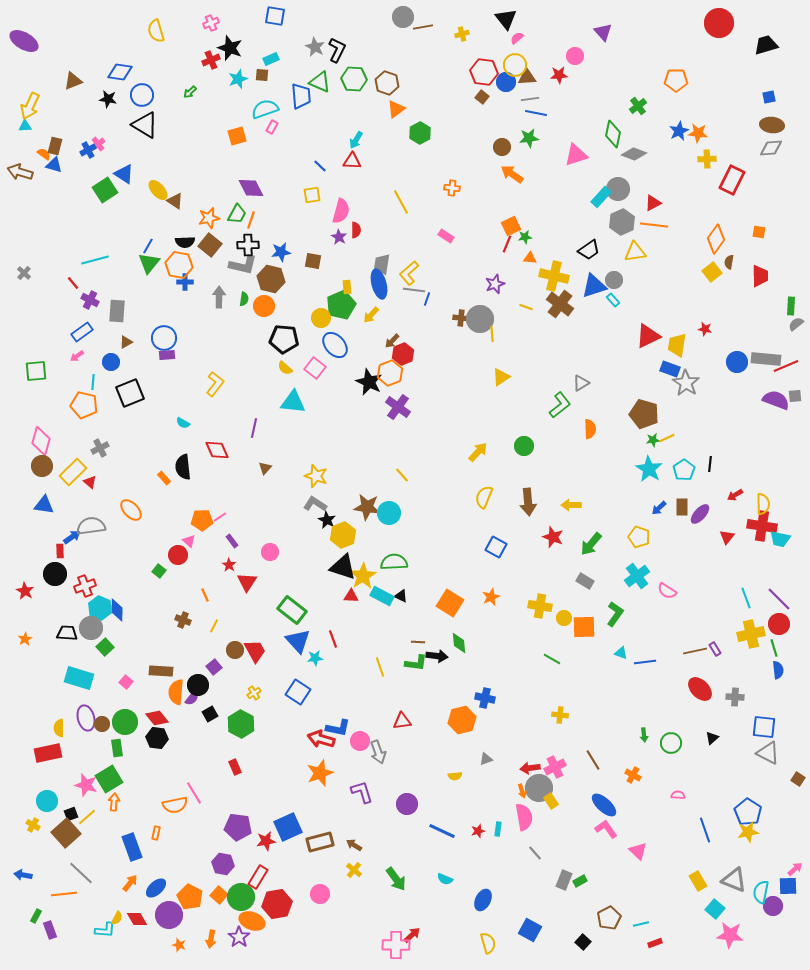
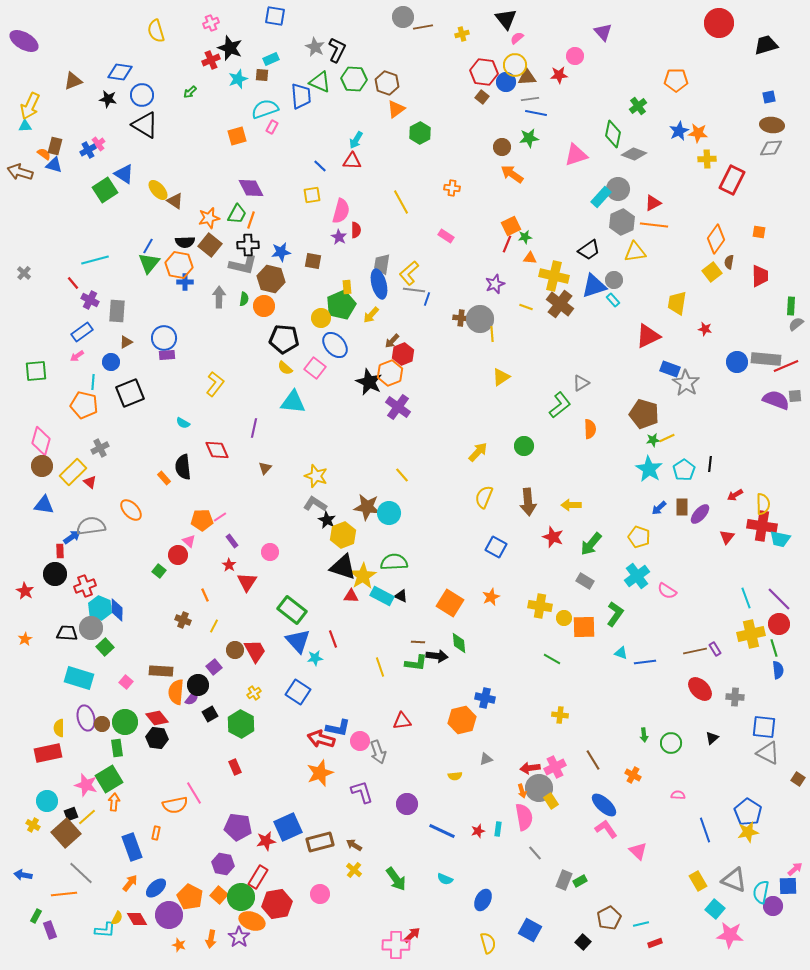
yellow trapezoid at (677, 345): moved 42 px up
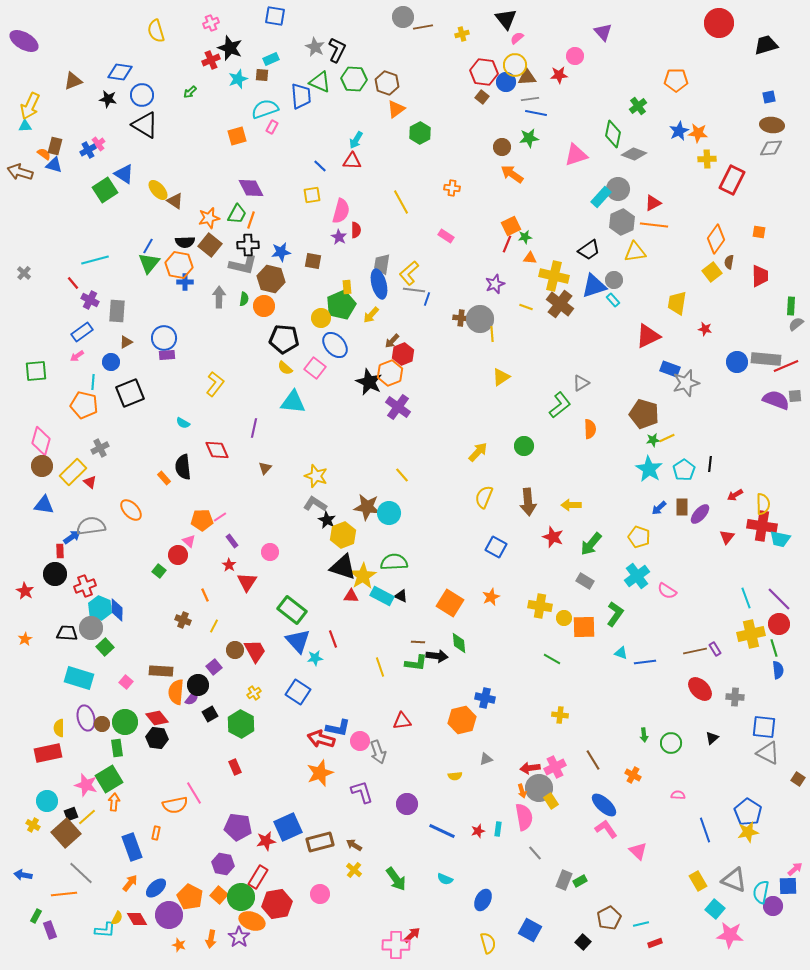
gray star at (686, 383): rotated 24 degrees clockwise
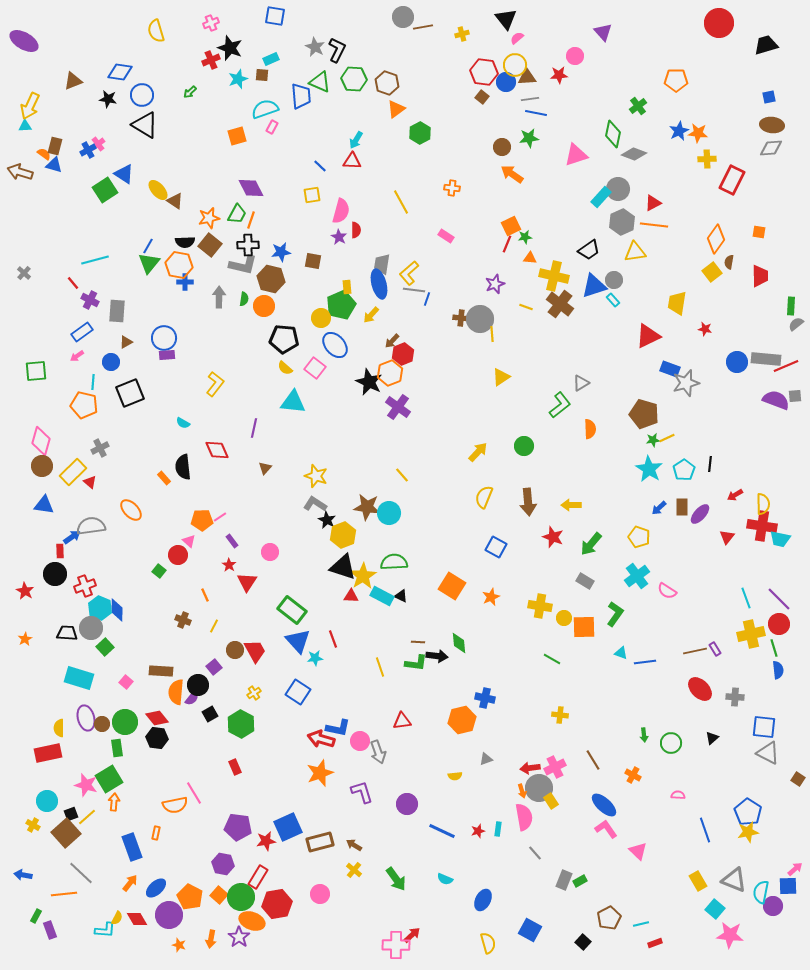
orange square at (450, 603): moved 2 px right, 17 px up
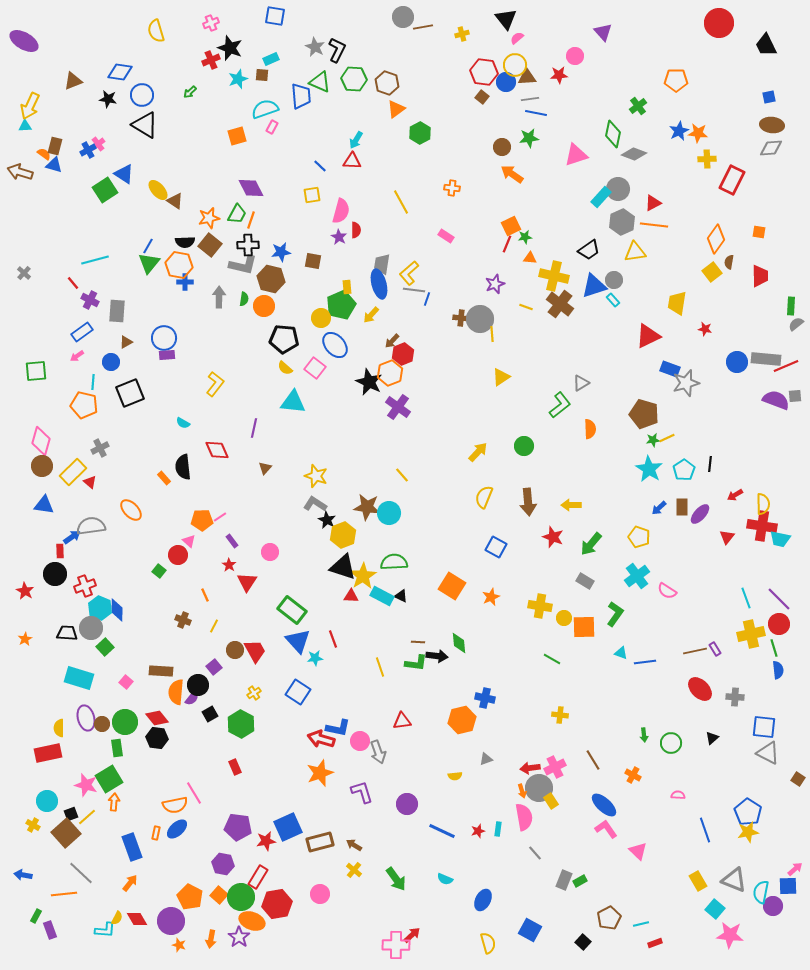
black trapezoid at (766, 45): rotated 100 degrees counterclockwise
blue ellipse at (156, 888): moved 21 px right, 59 px up
purple circle at (169, 915): moved 2 px right, 6 px down
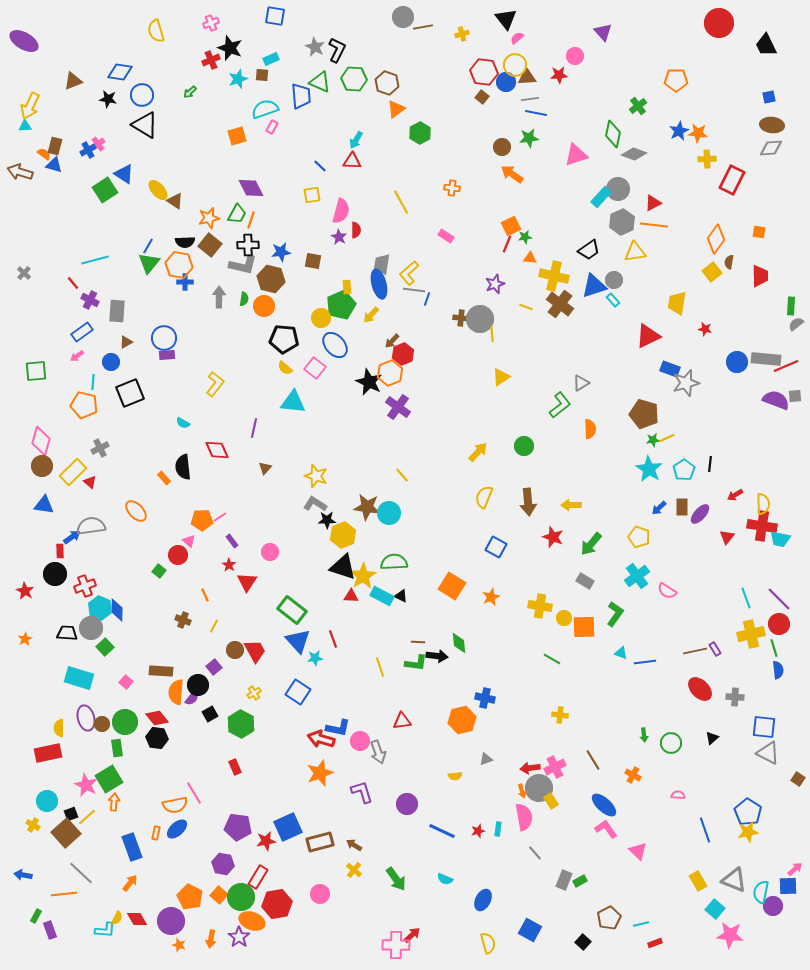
orange ellipse at (131, 510): moved 5 px right, 1 px down
black star at (327, 520): rotated 30 degrees counterclockwise
pink star at (86, 785): rotated 10 degrees clockwise
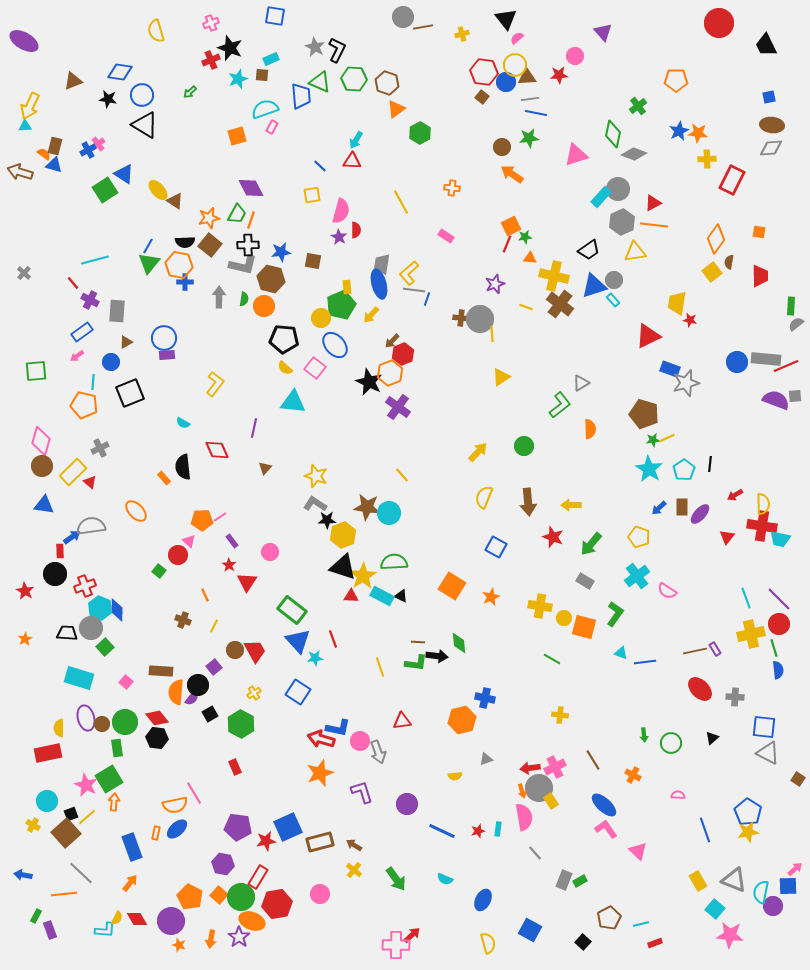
red star at (705, 329): moved 15 px left, 9 px up
orange square at (584, 627): rotated 15 degrees clockwise
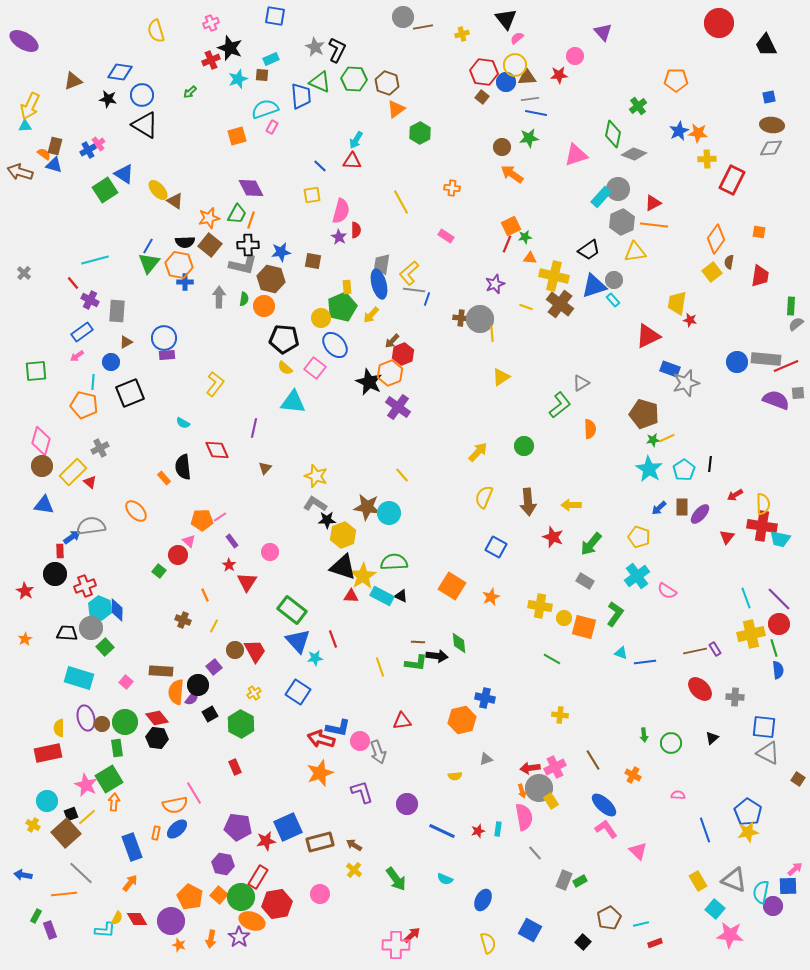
red trapezoid at (760, 276): rotated 10 degrees clockwise
green pentagon at (341, 305): moved 1 px right, 2 px down
gray square at (795, 396): moved 3 px right, 3 px up
